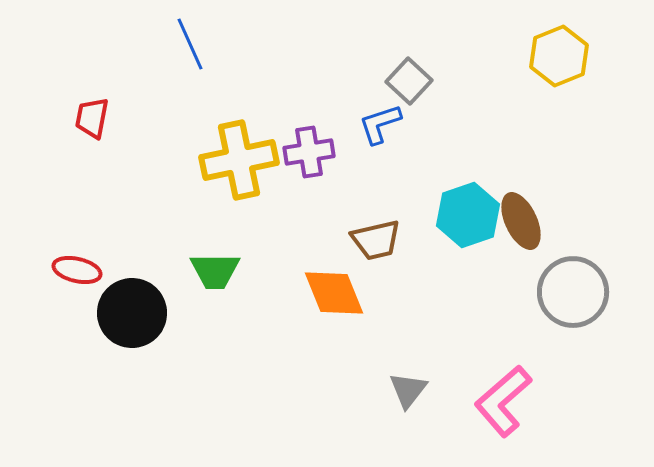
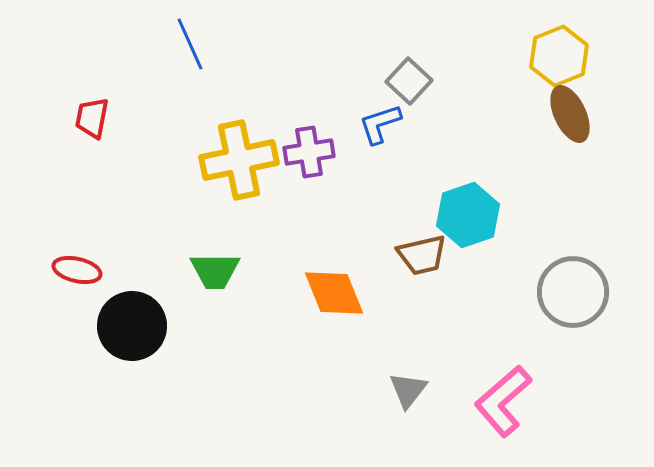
brown ellipse: moved 49 px right, 107 px up
brown trapezoid: moved 46 px right, 15 px down
black circle: moved 13 px down
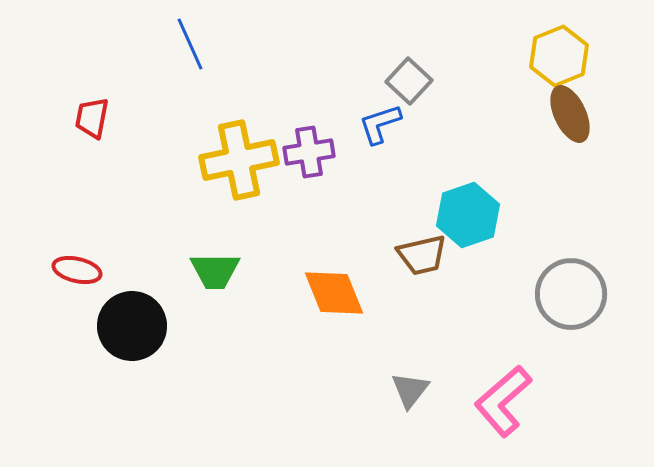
gray circle: moved 2 px left, 2 px down
gray triangle: moved 2 px right
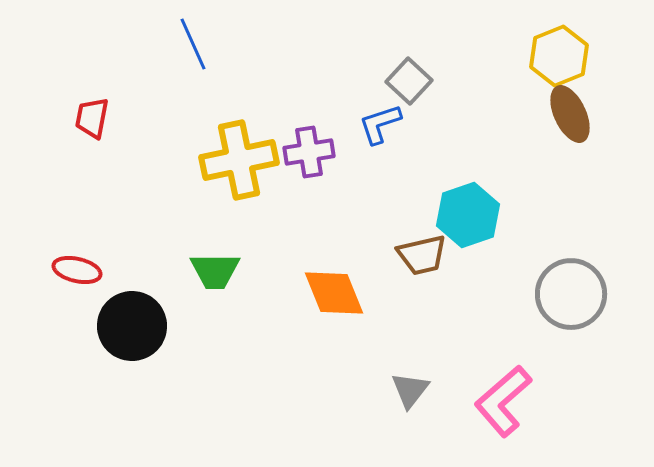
blue line: moved 3 px right
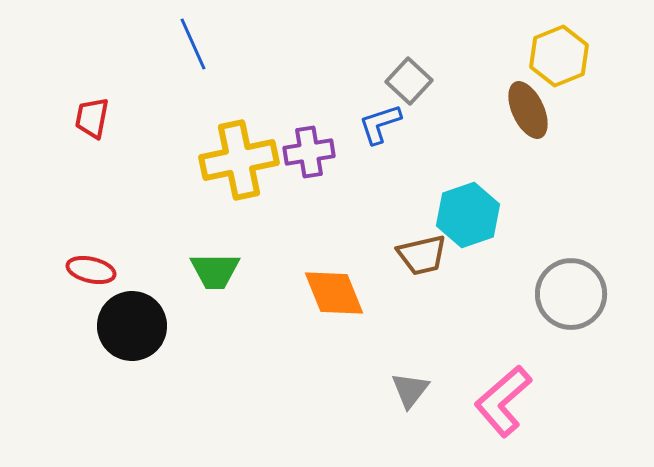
brown ellipse: moved 42 px left, 4 px up
red ellipse: moved 14 px right
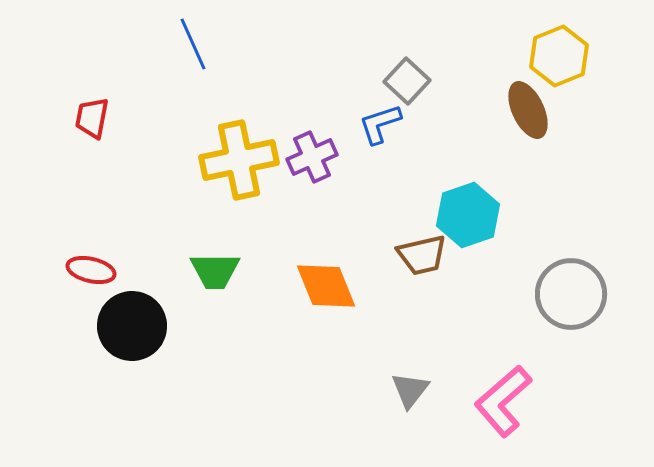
gray square: moved 2 px left
purple cross: moved 3 px right, 5 px down; rotated 15 degrees counterclockwise
orange diamond: moved 8 px left, 7 px up
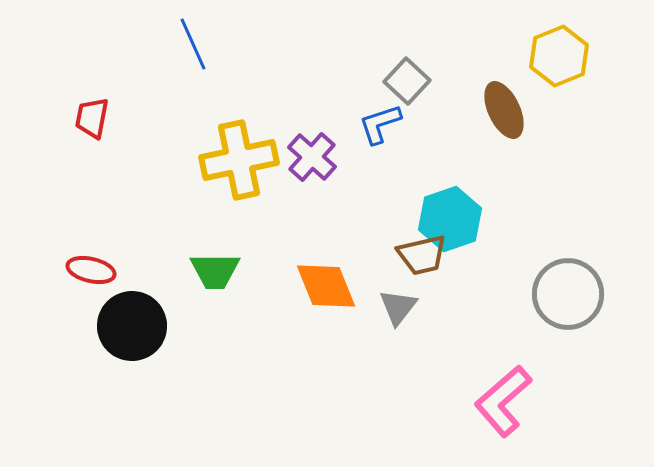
brown ellipse: moved 24 px left
purple cross: rotated 24 degrees counterclockwise
cyan hexagon: moved 18 px left, 4 px down
gray circle: moved 3 px left
gray triangle: moved 12 px left, 83 px up
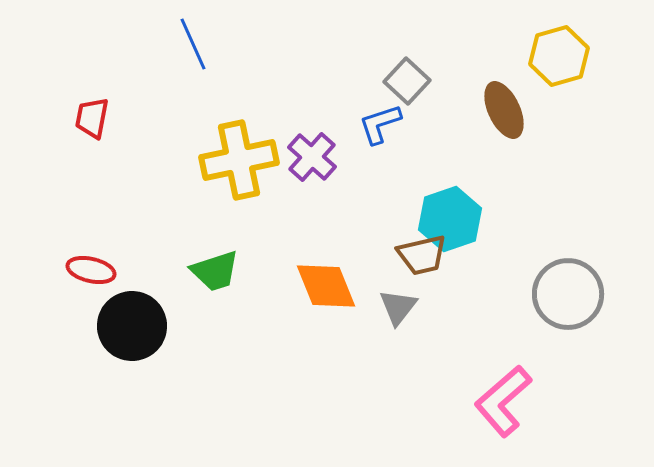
yellow hexagon: rotated 6 degrees clockwise
green trapezoid: rotated 18 degrees counterclockwise
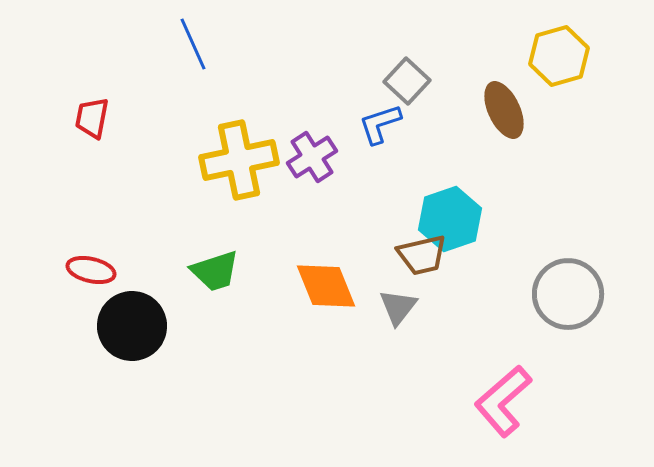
purple cross: rotated 15 degrees clockwise
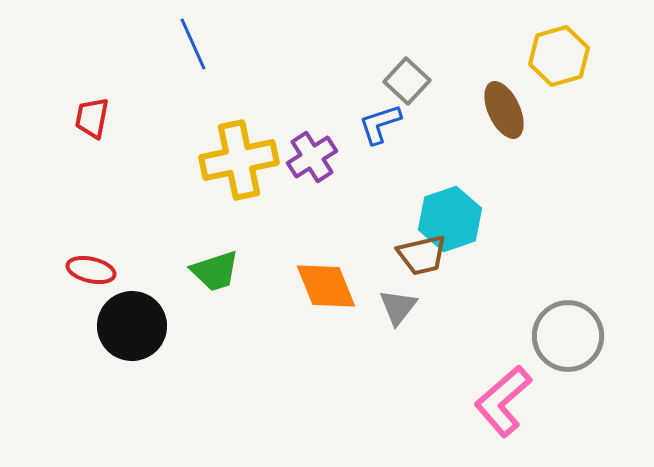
gray circle: moved 42 px down
